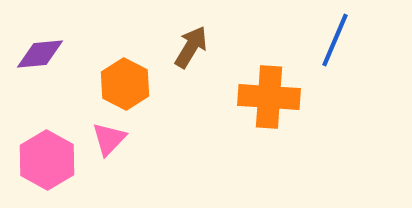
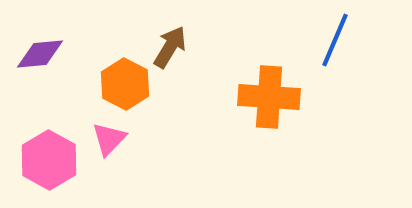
brown arrow: moved 21 px left
pink hexagon: moved 2 px right
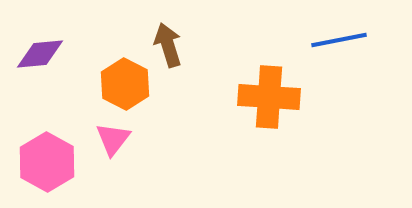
blue line: moved 4 px right; rotated 56 degrees clockwise
brown arrow: moved 2 px left, 2 px up; rotated 48 degrees counterclockwise
pink triangle: moved 4 px right; rotated 6 degrees counterclockwise
pink hexagon: moved 2 px left, 2 px down
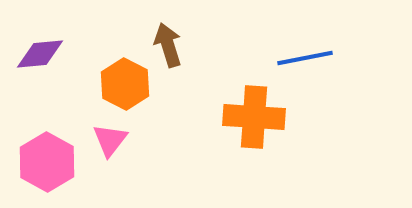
blue line: moved 34 px left, 18 px down
orange cross: moved 15 px left, 20 px down
pink triangle: moved 3 px left, 1 px down
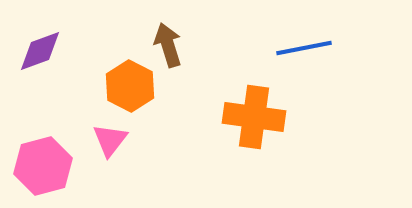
purple diamond: moved 3 px up; rotated 15 degrees counterclockwise
blue line: moved 1 px left, 10 px up
orange hexagon: moved 5 px right, 2 px down
orange cross: rotated 4 degrees clockwise
pink hexagon: moved 4 px left, 4 px down; rotated 16 degrees clockwise
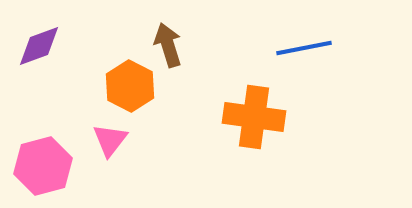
purple diamond: moved 1 px left, 5 px up
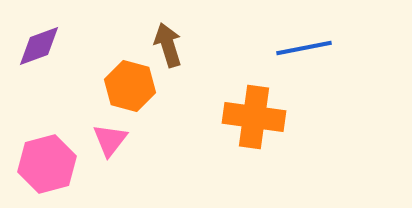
orange hexagon: rotated 12 degrees counterclockwise
pink hexagon: moved 4 px right, 2 px up
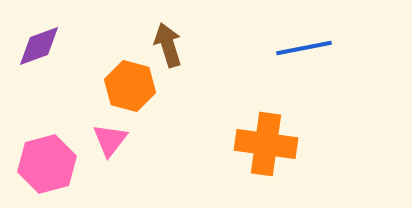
orange cross: moved 12 px right, 27 px down
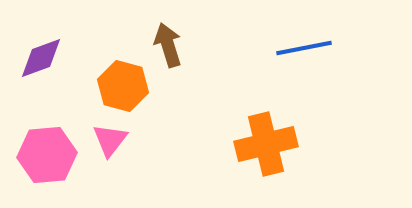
purple diamond: moved 2 px right, 12 px down
orange hexagon: moved 7 px left
orange cross: rotated 22 degrees counterclockwise
pink hexagon: moved 9 px up; rotated 10 degrees clockwise
